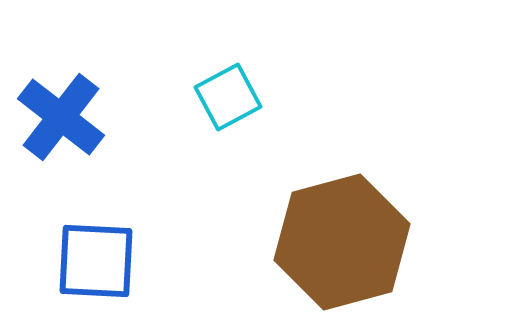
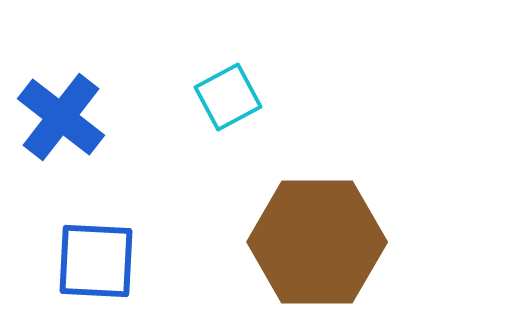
brown hexagon: moved 25 px left; rotated 15 degrees clockwise
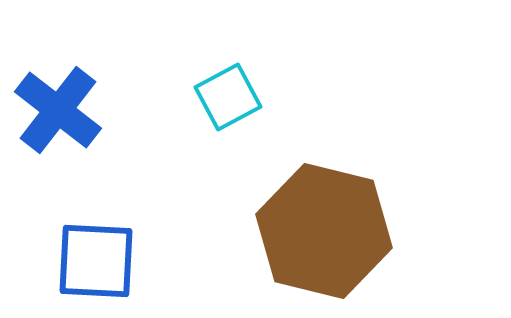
blue cross: moved 3 px left, 7 px up
brown hexagon: moved 7 px right, 11 px up; rotated 14 degrees clockwise
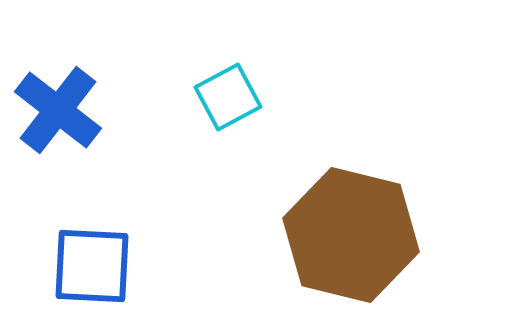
brown hexagon: moved 27 px right, 4 px down
blue square: moved 4 px left, 5 px down
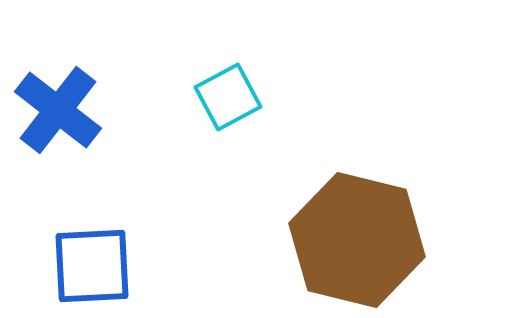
brown hexagon: moved 6 px right, 5 px down
blue square: rotated 6 degrees counterclockwise
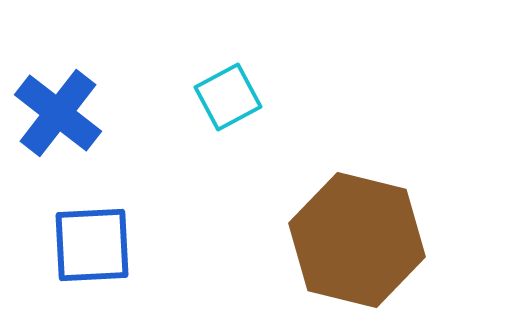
blue cross: moved 3 px down
blue square: moved 21 px up
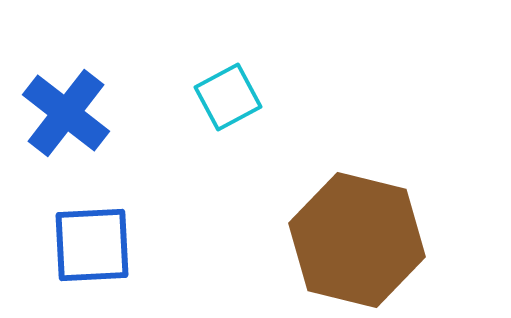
blue cross: moved 8 px right
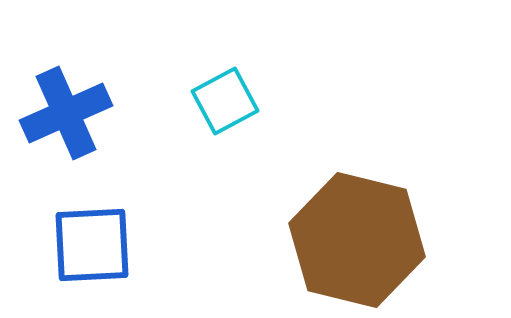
cyan square: moved 3 px left, 4 px down
blue cross: rotated 28 degrees clockwise
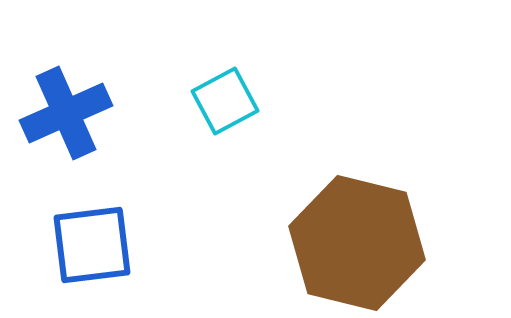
brown hexagon: moved 3 px down
blue square: rotated 4 degrees counterclockwise
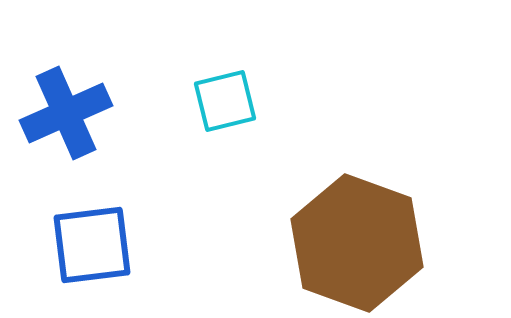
cyan square: rotated 14 degrees clockwise
brown hexagon: rotated 6 degrees clockwise
